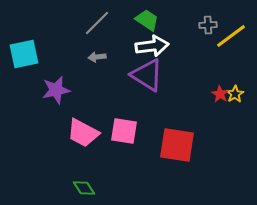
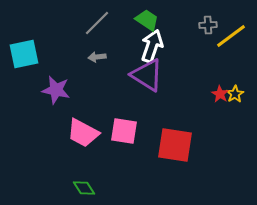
white arrow: rotated 64 degrees counterclockwise
purple star: rotated 24 degrees clockwise
red square: moved 2 px left
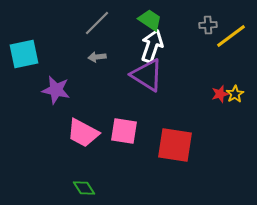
green trapezoid: moved 3 px right
red star: rotated 24 degrees clockwise
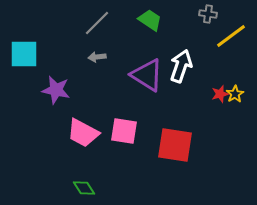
gray cross: moved 11 px up; rotated 12 degrees clockwise
white arrow: moved 29 px right, 20 px down
cyan square: rotated 12 degrees clockwise
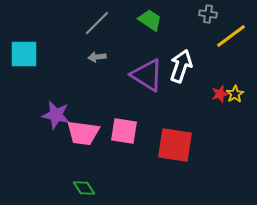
purple star: moved 25 px down
pink trapezoid: rotated 20 degrees counterclockwise
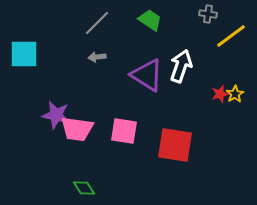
pink trapezoid: moved 6 px left, 4 px up
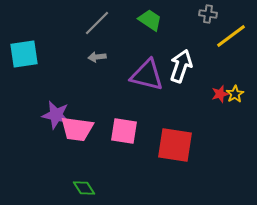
cyan square: rotated 8 degrees counterclockwise
purple triangle: rotated 18 degrees counterclockwise
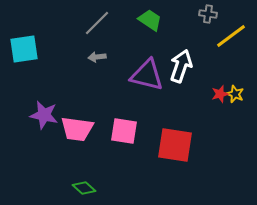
cyan square: moved 5 px up
yellow star: rotated 18 degrees counterclockwise
purple star: moved 12 px left
green diamond: rotated 15 degrees counterclockwise
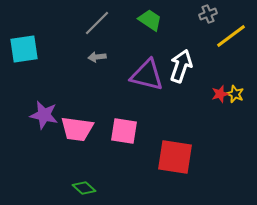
gray cross: rotated 30 degrees counterclockwise
red square: moved 12 px down
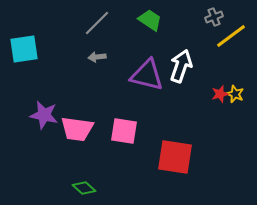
gray cross: moved 6 px right, 3 px down
